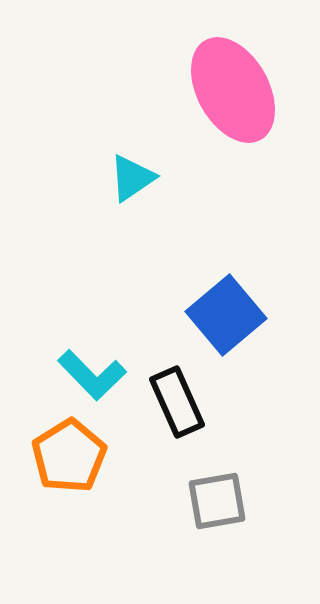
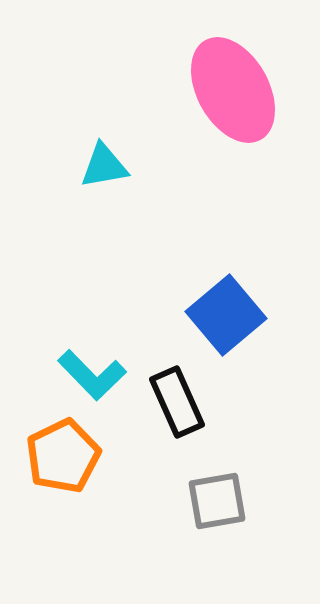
cyan triangle: moved 28 px left, 12 px up; rotated 24 degrees clockwise
orange pentagon: moved 6 px left; rotated 6 degrees clockwise
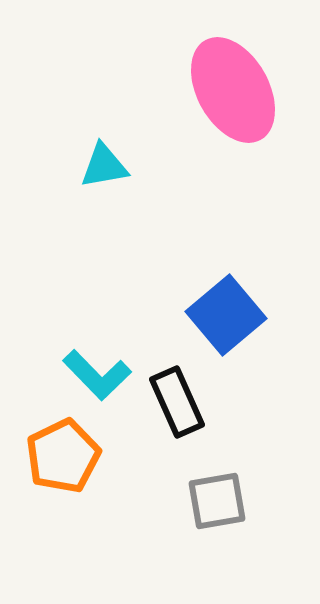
cyan L-shape: moved 5 px right
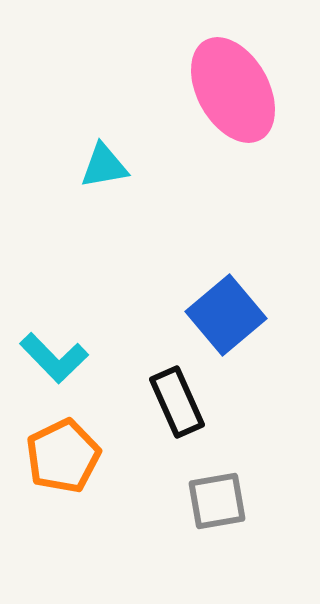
cyan L-shape: moved 43 px left, 17 px up
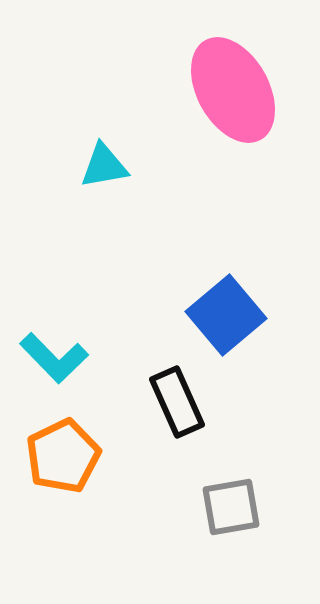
gray square: moved 14 px right, 6 px down
